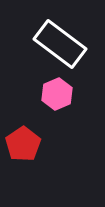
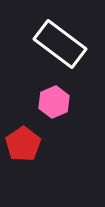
pink hexagon: moved 3 px left, 8 px down
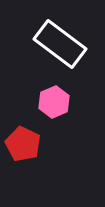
red pentagon: rotated 12 degrees counterclockwise
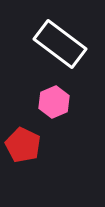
red pentagon: moved 1 px down
